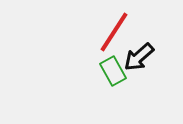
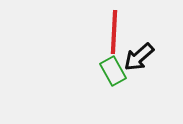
red line: rotated 30 degrees counterclockwise
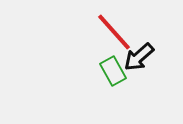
red line: rotated 45 degrees counterclockwise
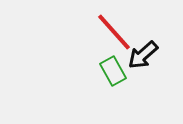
black arrow: moved 4 px right, 2 px up
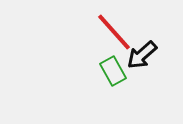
black arrow: moved 1 px left
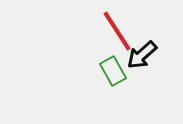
red line: moved 3 px right, 1 px up; rotated 9 degrees clockwise
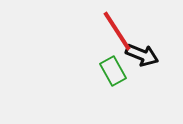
black arrow: rotated 116 degrees counterclockwise
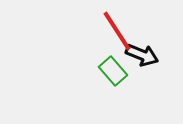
green rectangle: rotated 12 degrees counterclockwise
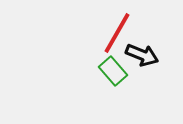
red line: moved 2 px down; rotated 63 degrees clockwise
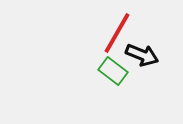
green rectangle: rotated 12 degrees counterclockwise
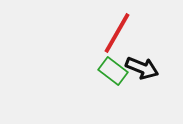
black arrow: moved 13 px down
